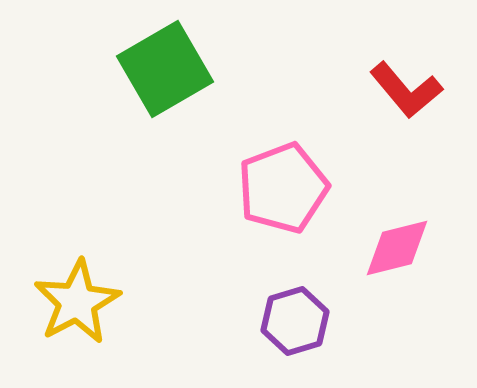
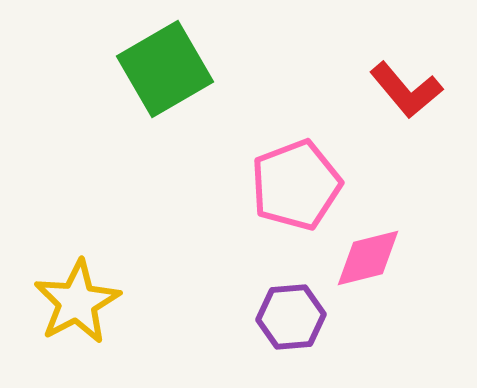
pink pentagon: moved 13 px right, 3 px up
pink diamond: moved 29 px left, 10 px down
purple hexagon: moved 4 px left, 4 px up; rotated 12 degrees clockwise
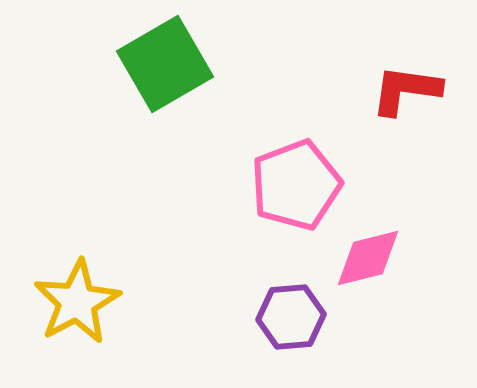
green square: moved 5 px up
red L-shape: rotated 138 degrees clockwise
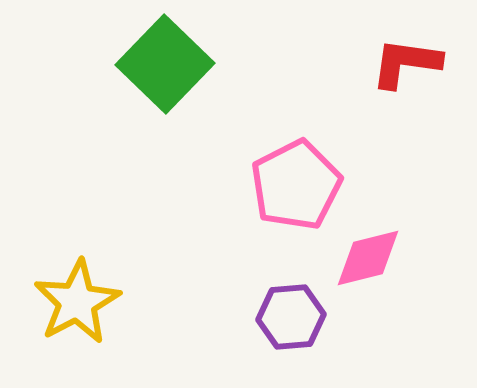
green square: rotated 16 degrees counterclockwise
red L-shape: moved 27 px up
pink pentagon: rotated 6 degrees counterclockwise
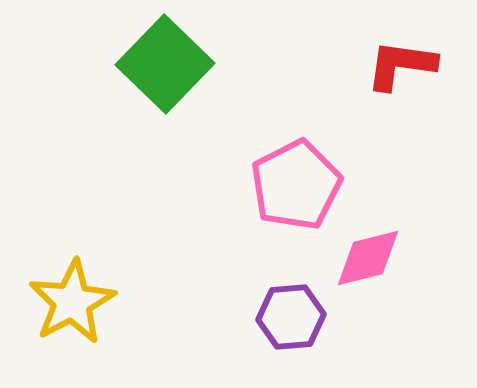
red L-shape: moved 5 px left, 2 px down
yellow star: moved 5 px left
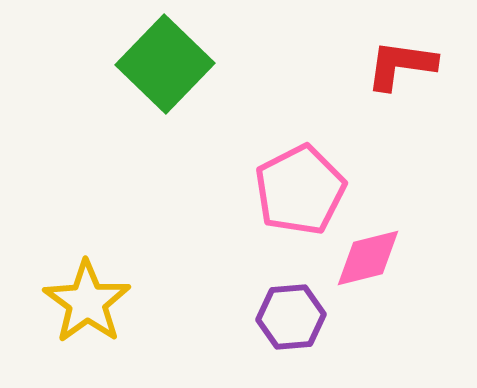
pink pentagon: moved 4 px right, 5 px down
yellow star: moved 15 px right; rotated 8 degrees counterclockwise
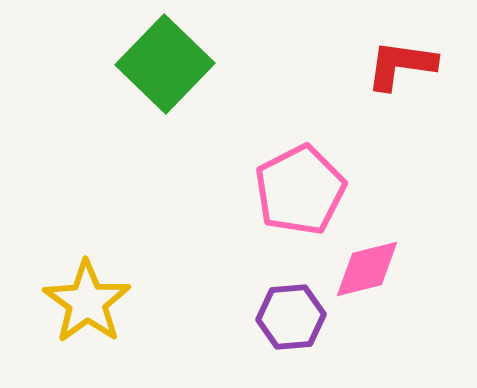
pink diamond: moved 1 px left, 11 px down
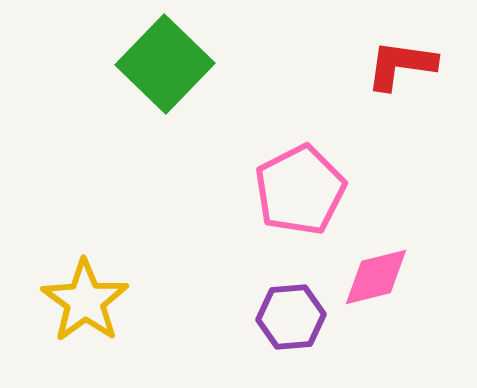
pink diamond: moved 9 px right, 8 px down
yellow star: moved 2 px left, 1 px up
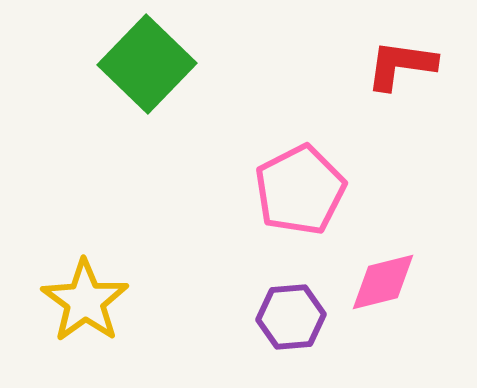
green square: moved 18 px left
pink diamond: moved 7 px right, 5 px down
